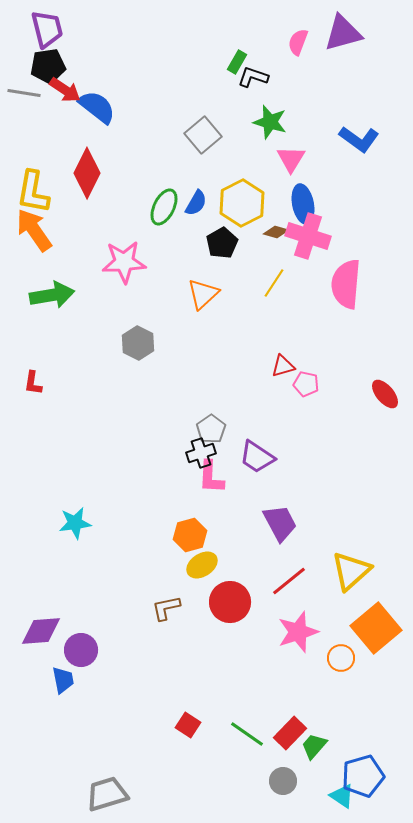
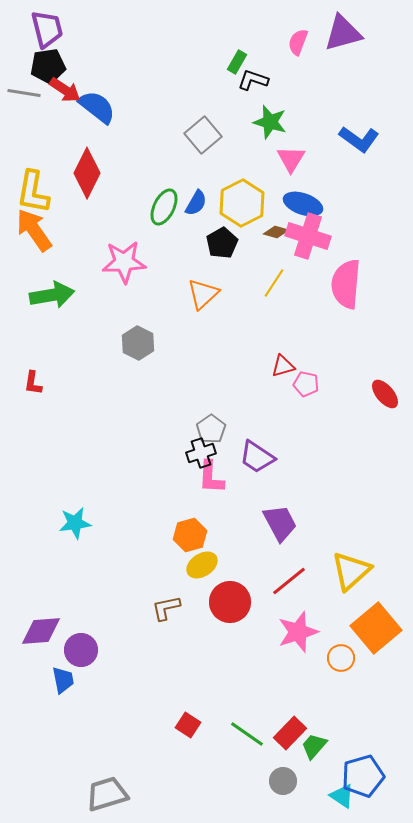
black L-shape at (253, 77): moved 3 px down
blue ellipse at (303, 204): rotated 60 degrees counterclockwise
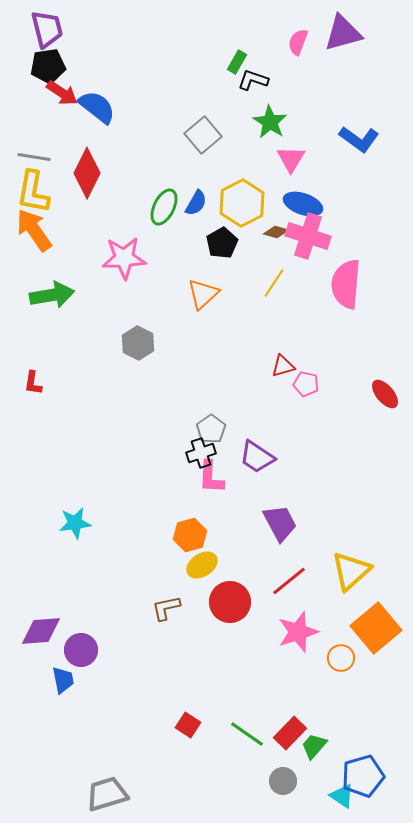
red arrow at (65, 90): moved 3 px left, 3 px down
gray line at (24, 93): moved 10 px right, 64 px down
green star at (270, 122): rotated 16 degrees clockwise
pink star at (124, 262): moved 4 px up
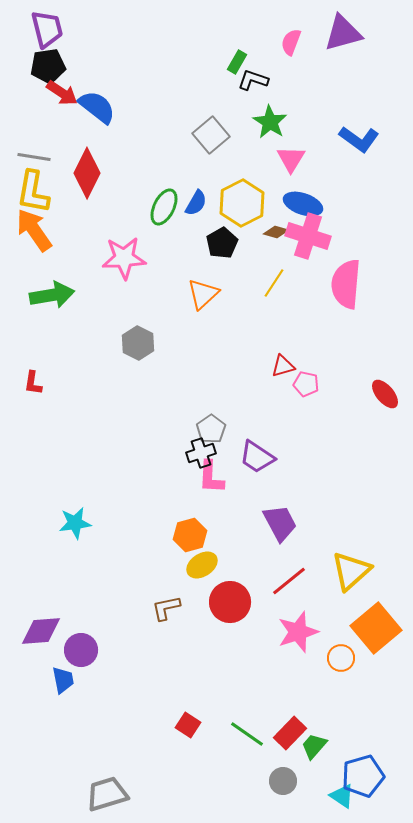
pink semicircle at (298, 42): moved 7 px left
gray square at (203, 135): moved 8 px right
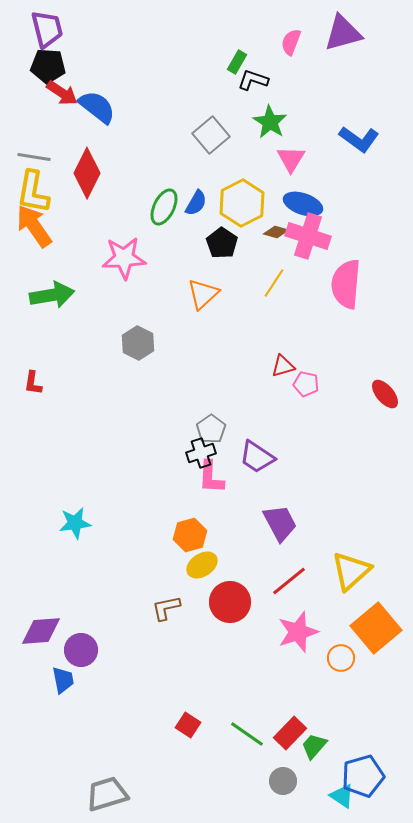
black pentagon at (48, 66): rotated 12 degrees clockwise
orange arrow at (34, 230): moved 4 px up
black pentagon at (222, 243): rotated 8 degrees counterclockwise
